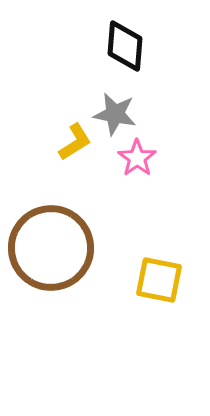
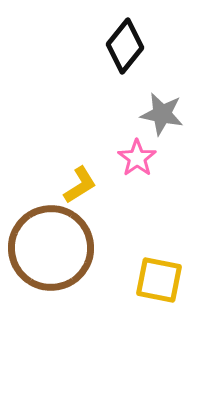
black diamond: rotated 34 degrees clockwise
gray star: moved 47 px right
yellow L-shape: moved 5 px right, 43 px down
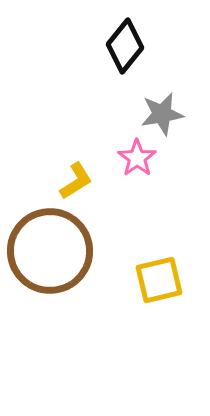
gray star: rotated 21 degrees counterclockwise
yellow L-shape: moved 4 px left, 4 px up
brown circle: moved 1 px left, 3 px down
yellow square: rotated 24 degrees counterclockwise
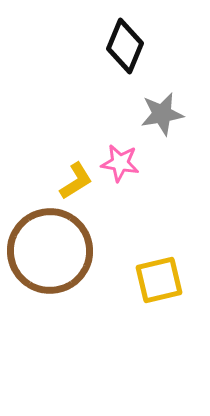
black diamond: rotated 16 degrees counterclockwise
pink star: moved 17 px left, 5 px down; rotated 27 degrees counterclockwise
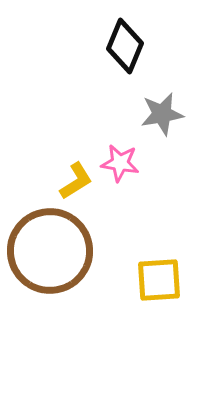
yellow square: rotated 9 degrees clockwise
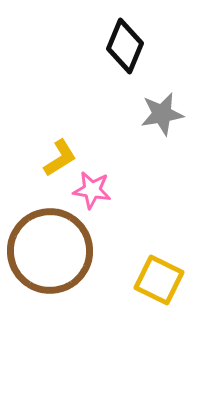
pink star: moved 28 px left, 27 px down
yellow L-shape: moved 16 px left, 23 px up
yellow square: rotated 30 degrees clockwise
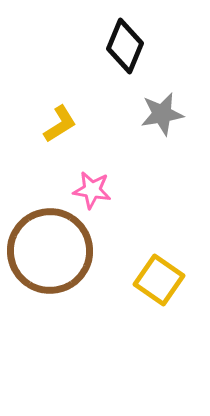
yellow L-shape: moved 34 px up
yellow square: rotated 9 degrees clockwise
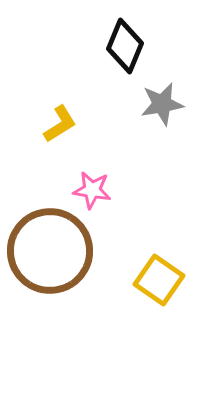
gray star: moved 10 px up
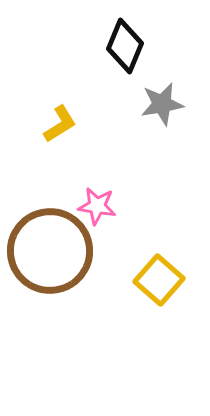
pink star: moved 5 px right, 16 px down
yellow square: rotated 6 degrees clockwise
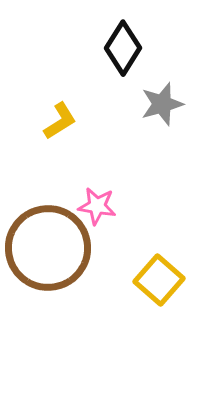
black diamond: moved 2 px left, 2 px down; rotated 10 degrees clockwise
gray star: rotated 6 degrees counterclockwise
yellow L-shape: moved 3 px up
brown circle: moved 2 px left, 3 px up
